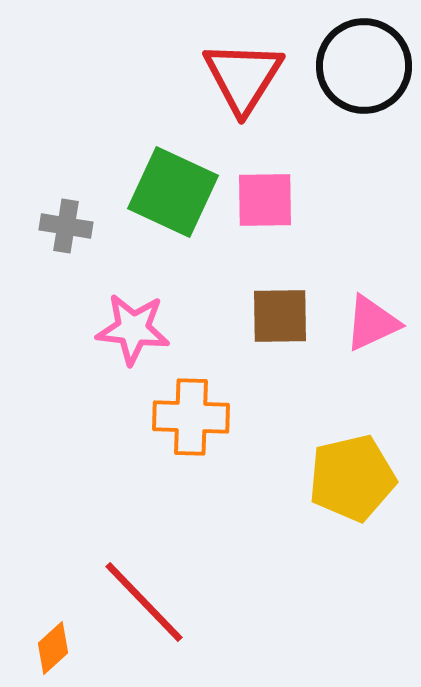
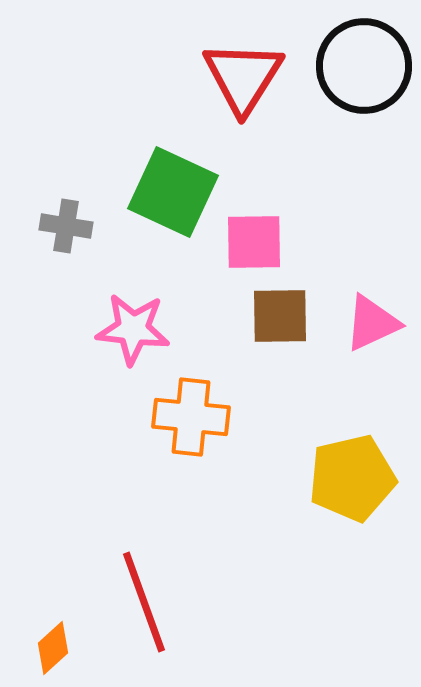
pink square: moved 11 px left, 42 px down
orange cross: rotated 4 degrees clockwise
red line: rotated 24 degrees clockwise
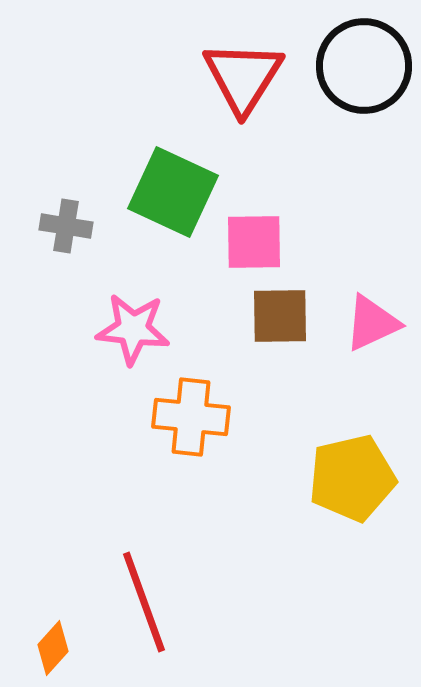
orange diamond: rotated 6 degrees counterclockwise
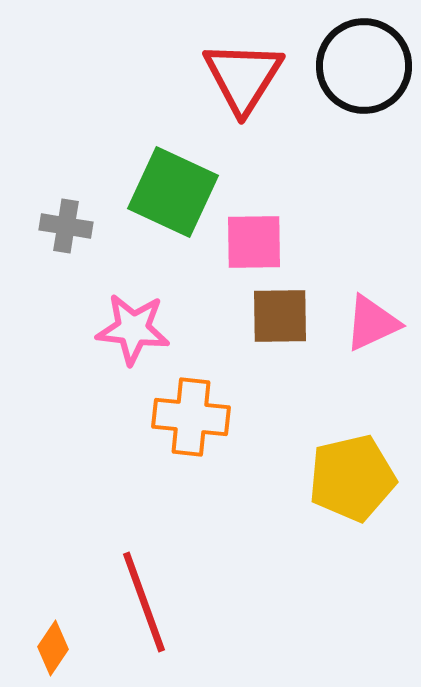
orange diamond: rotated 8 degrees counterclockwise
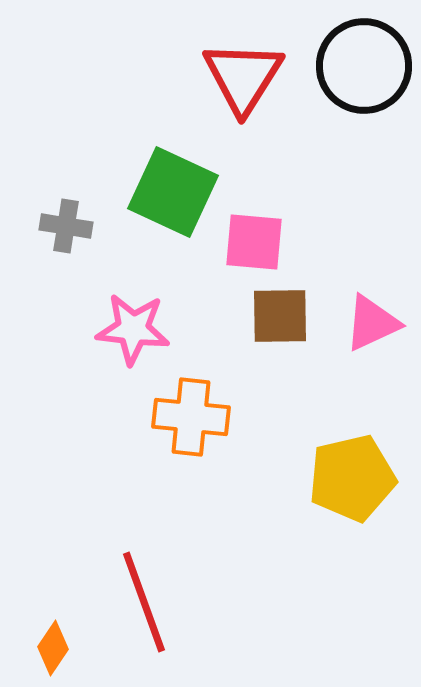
pink square: rotated 6 degrees clockwise
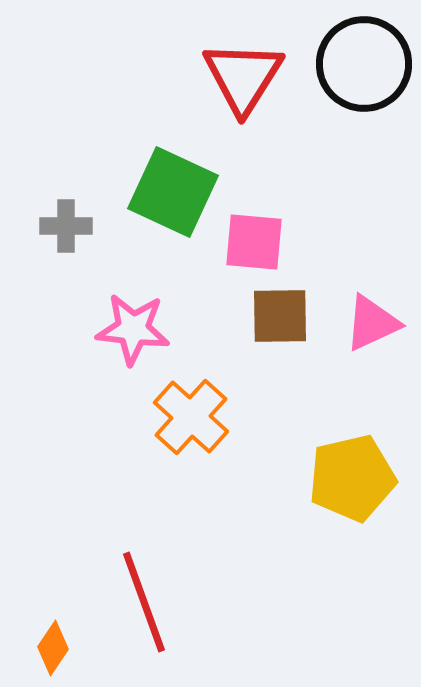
black circle: moved 2 px up
gray cross: rotated 9 degrees counterclockwise
orange cross: rotated 36 degrees clockwise
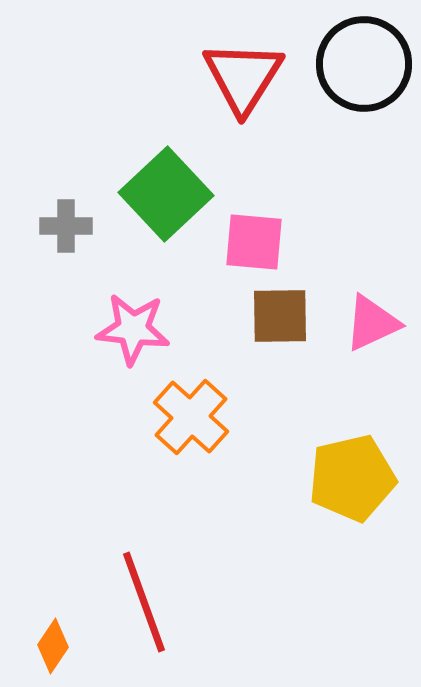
green square: moved 7 px left, 2 px down; rotated 22 degrees clockwise
orange diamond: moved 2 px up
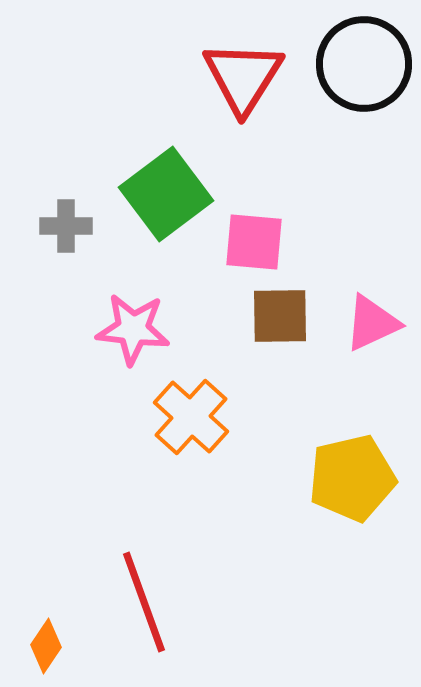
green square: rotated 6 degrees clockwise
orange diamond: moved 7 px left
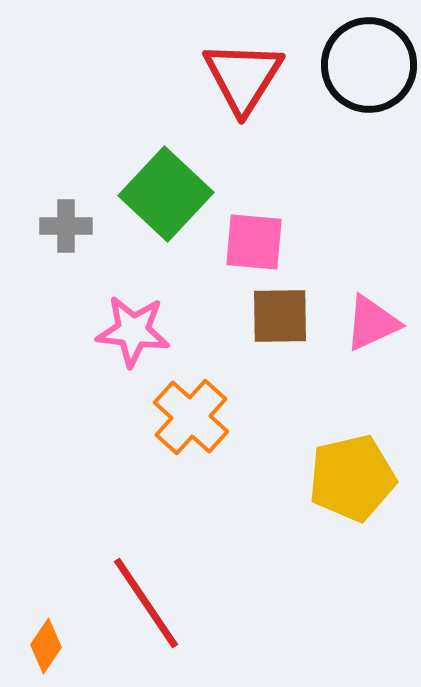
black circle: moved 5 px right, 1 px down
green square: rotated 10 degrees counterclockwise
pink star: moved 2 px down
red line: moved 2 px right, 1 px down; rotated 14 degrees counterclockwise
